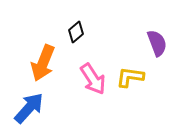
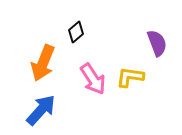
blue arrow: moved 12 px right, 2 px down
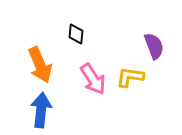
black diamond: moved 2 px down; rotated 45 degrees counterclockwise
purple semicircle: moved 3 px left, 3 px down
orange arrow: moved 3 px left, 2 px down; rotated 45 degrees counterclockwise
blue arrow: rotated 36 degrees counterclockwise
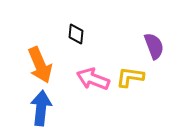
pink arrow: rotated 144 degrees clockwise
blue arrow: moved 2 px up
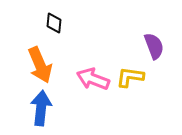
black diamond: moved 22 px left, 11 px up
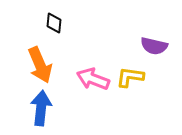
purple semicircle: rotated 124 degrees clockwise
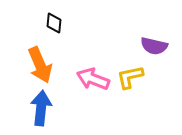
yellow L-shape: rotated 20 degrees counterclockwise
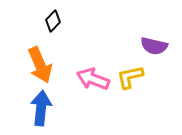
black diamond: moved 1 px left, 2 px up; rotated 40 degrees clockwise
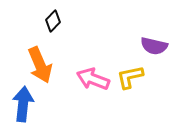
blue arrow: moved 18 px left, 4 px up
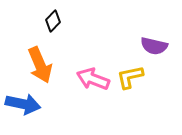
blue arrow: rotated 96 degrees clockwise
